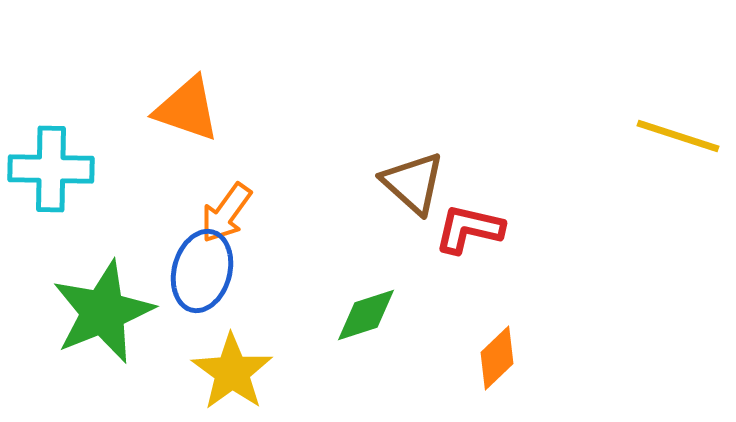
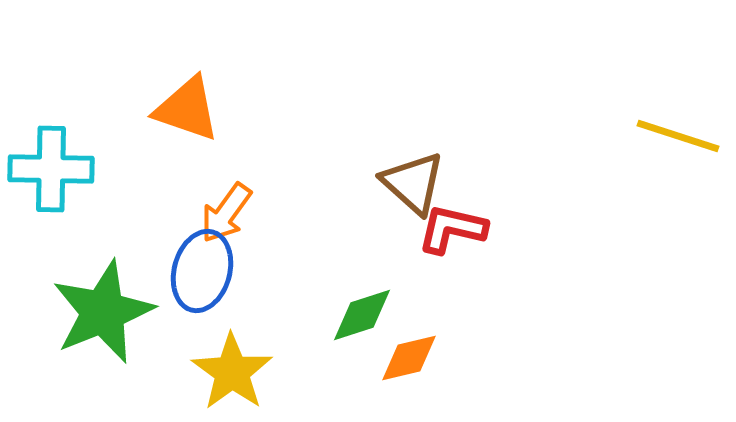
red L-shape: moved 17 px left
green diamond: moved 4 px left
orange diamond: moved 88 px left; rotated 30 degrees clockwise
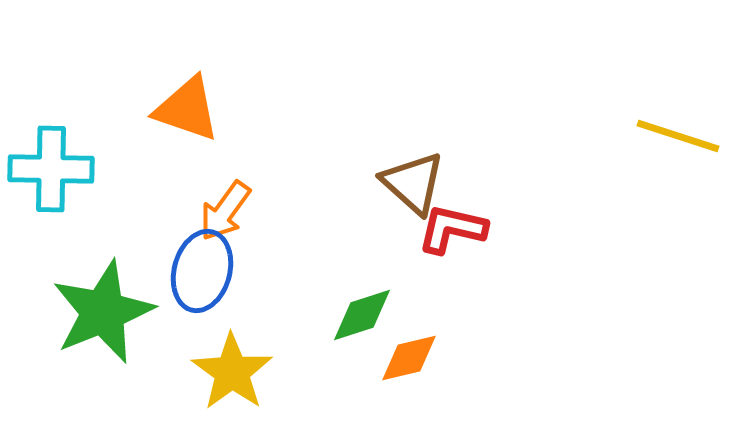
orange arrow: moved 1 px left, 2 px up
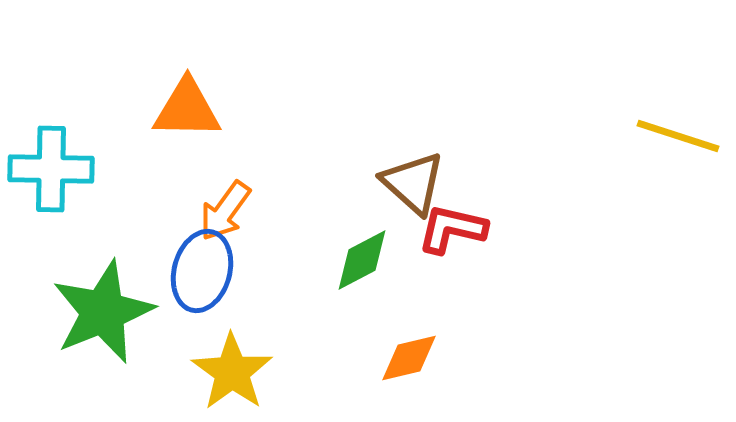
orange triangle: rotated 18 degrees counterclockwise
green diamond: moved 55 px up; rotated 10 degrees counterclockwise
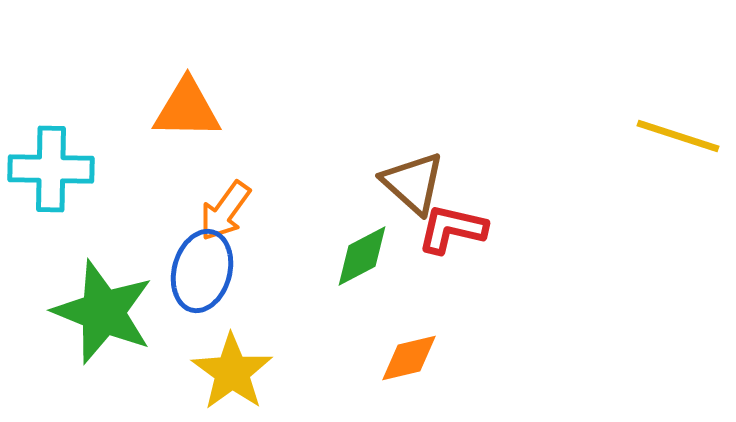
green diamond: moved 4 px up
green star: rotated 28 degrees counterclockwise
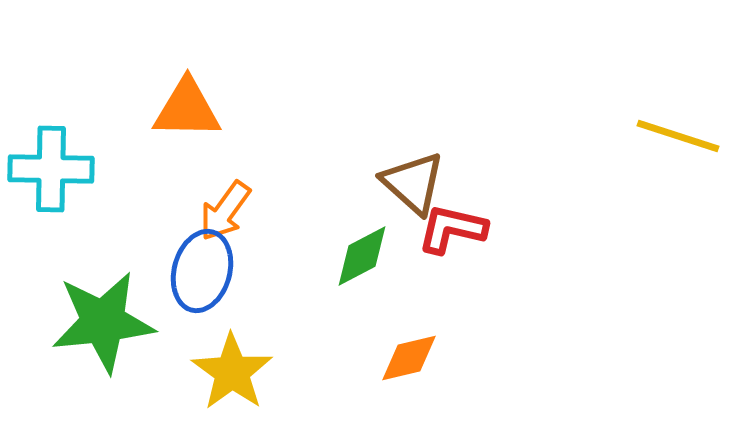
green star: moved 10 px down; rotated 28 degrees counterclockwise
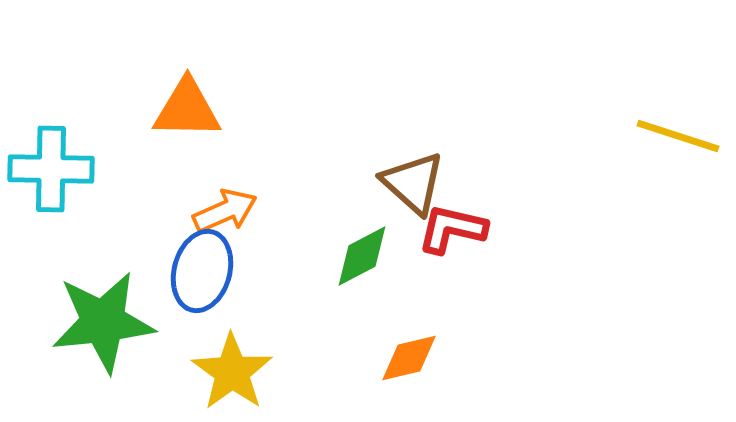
orange arrow: rotated 150 degrees counterclockwise
